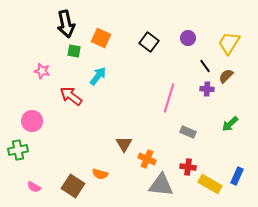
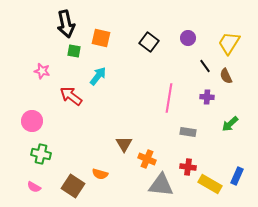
orange square: rotated 12 degrees counterclockwise
brown semicircle: rotated 70 degrees counterclockwise
purple cross: moved 8 px down
pink line: rotated 8 degrees counterclockwise
gray rectangle: rotated 14 degrees counterclockwise
green cross: moved 23 px right, 4 px down; rotated 24 degrees clockwise
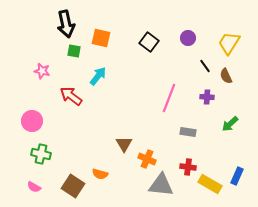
pink line: rotated 12 degrees clockwise
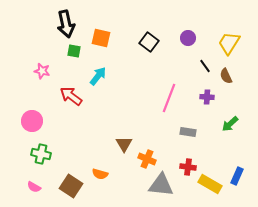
brown square: moved 2 px left
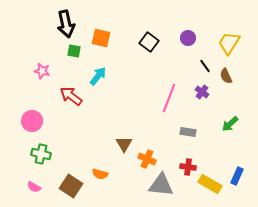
purple cross: moved 5 px left, 5 px up; rotated 32 degrees clockwise
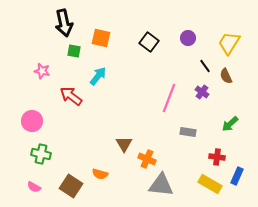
black arrow: moved 2 px left, 1 px up
red cross: moved 29 px right, 10 px up
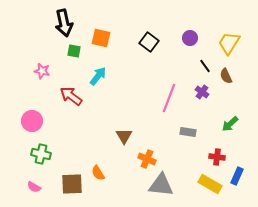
purple circle: moved 2 px right
brown triangle: moved 8 px up
orange semicircle: moved 2 px left, 1 px up; rotated 42 degrees clockwise
brown square: moved 1 px right, 2 px up; rotated 35 degrees counterclockwise
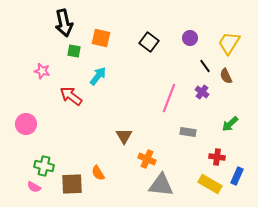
pink circle: moved 6 px left, 3 px down
green cross: moved 3 px right, 12 px down
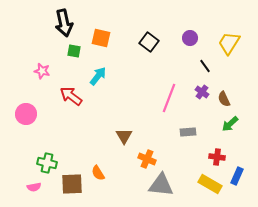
brown semicircle: moved 2 px left, 23 px down
pink circle: moved 10 px up
gray rectangle: rotated 14 degrees counterclockwise
green cross: moved 3 px right, 3 px up
pink semicircle: rotated 40 degrees counterclockwise
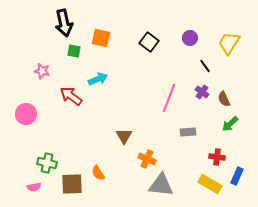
cyan arrow: moved 3 px down; rotated 30 degrees clockwise
